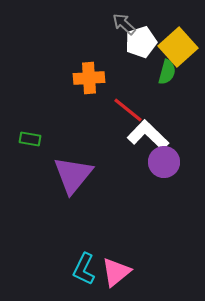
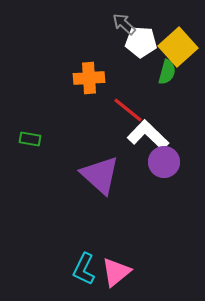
white pentagon: rotated 20 degrees clockwise
purple triangle: moved 27 px right; rotated 27 degrees counterclockwise
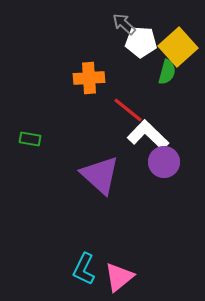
pink triangle: moved 3 px right, 5 px down
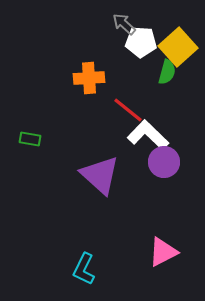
pink triangle: moved 44 px right, 25 px up; rotated 12 degrees clockwise
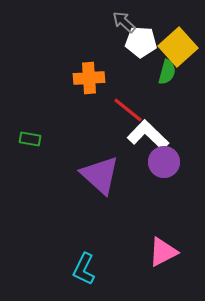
gray arrow: moved 2 px up
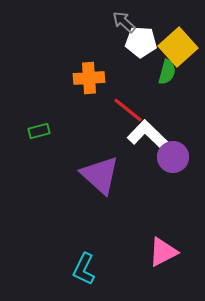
green rectangle: moved 9 px right, 8 px up; rotated 25 degrees counterclockwise
purple circle: moved 9 px right, 5 px up
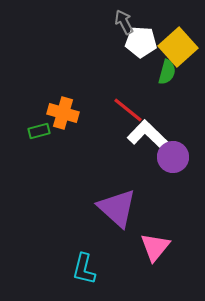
gray arrow: rotated 20 degrees clockwise
orange cross: moved 26 px left, 35 px down; rotated 20 degrees clockwise
purple triangle: moved 17 px right, 33 px down
pink triangle: moved 8 px left, 5 px up; rotated 24 degrees counterclockwise
cyan L-shape: rotated 12 degrees counterclockwise
